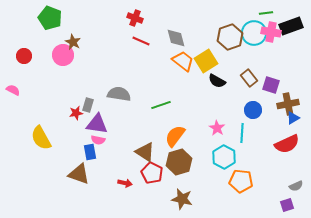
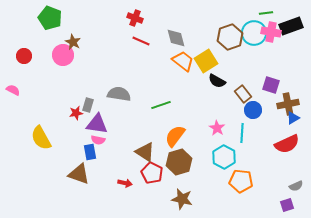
brown rectangle at (249, 78): moved 6 px left, 16 px down
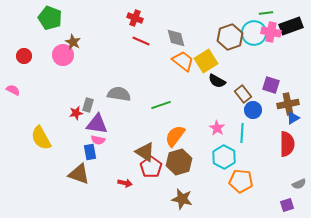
red semicircle at (287, 144): rotated 65 degrees counterclockwise
red pentagon at (152, 173): moved 1 px left, 6 px up; rotated 10 degrees clockwise
gray semicircle at (296, 186): moved 3 px right, 2 px up
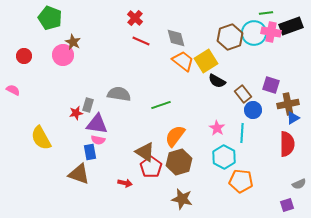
red cross at (135, 18): rotated 21 degrees clockwise
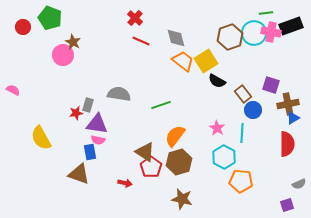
red circle at (24, 56): moved 1 px left, 29 px up
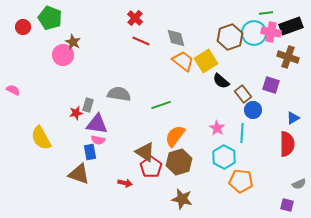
black semicircle at (217, 81): moved 4 px right; rotated 12 degrees clockwise
brown cross at (288, 104): moved 47 px up; rotated 30 degrees clockwise
purple square at (287, 205): rotated 32 degrees clockwise
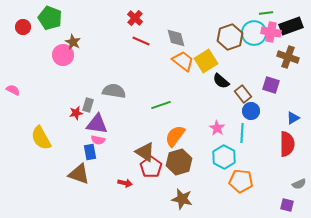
gray semicircle at (119, 94): moved 5 px left, 3 px up
blue circle at (253, 110): moved 2 px left, 1 px down
